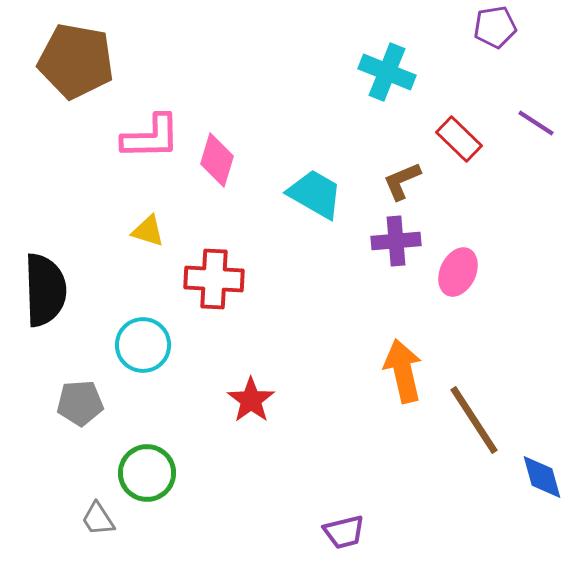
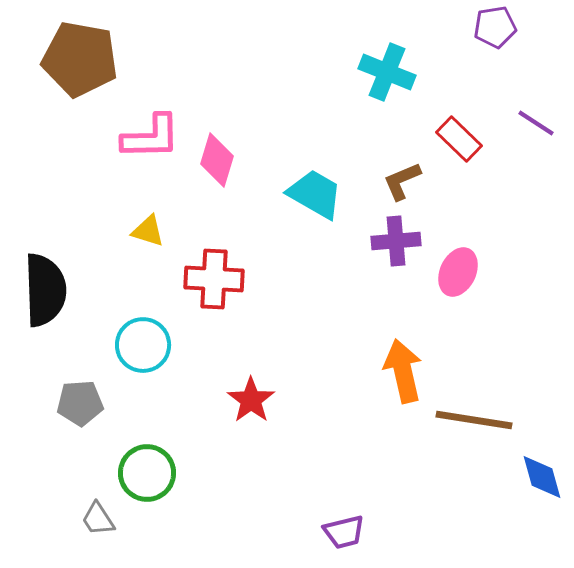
brown pentagon: moved 4 px right, 2 px up
brown line: rotated 48 degrees counterclockwise
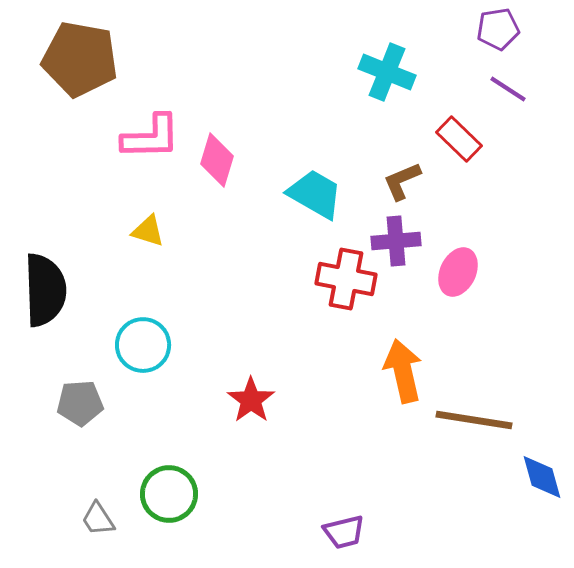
purple pentagon: moved 3 px right, 2 px down
purple line: moved 28 px left, 34 px up
red cross: moved 132 px right; rotated 8 degrees clockwise
green circle: moved 22 px right, 21 px down
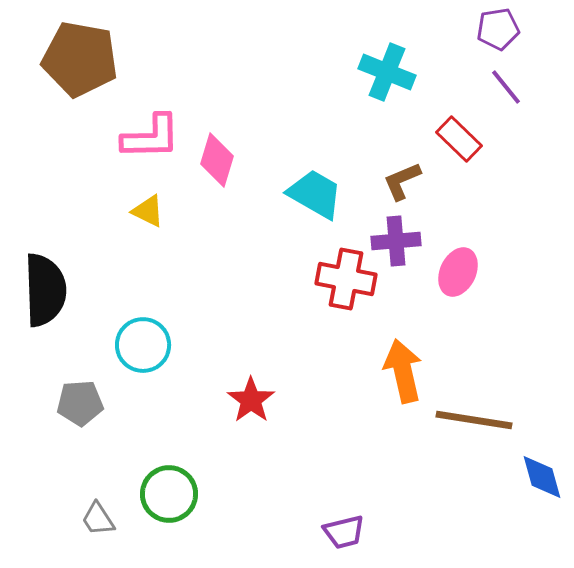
purple line: moved 2 px left, 2 px up; rotated 18 degrees clockwise
yellow triangle: moved 20 px up; rotated 9 degrees clockwise
